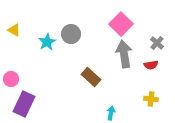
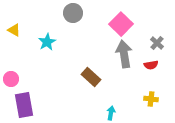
gray circle: moved 2 px right, 21 px up
purple rectangle: moved 1 px down; rotated 35 degrees counterclockwise
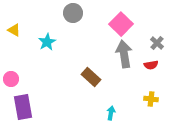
purple rectangle: moved 1 px left, 2 px down
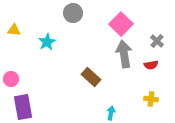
yellow triangle: rotated 24 degrees counterclockwise
gray cross: moved 2 px up
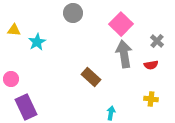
cyan star: moved 10 px left
purple rectangle: moved 3 px right; rotated 15 degrees counterclockwise
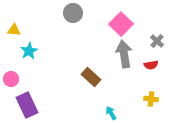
cyan star: moved 8 px left, 9 px down
purple rectangle: moved 1 px right, 2 px up
cyan arrow: rotated 40 degrees counterclockwise
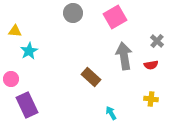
pink square: moved 6 px left, 7 px up; rotated 15 degrees clockwise
yellow triangle: moved 1 px right, 1 px down
gray arrow: moved 2 px down
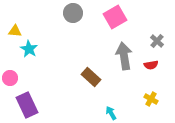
cyan star: moved 2 px up; rotated 12 degrees counterclockwise
pink circle: moved 1 px left, 1 px up
yellow cross: rotated 24 degrees clockwise
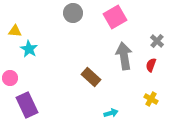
red semicircle: rotated 120 degrees clockwise
cyan arrow: rotated 104 degrees clockwise
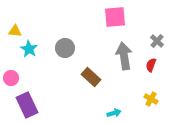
gray circle: moved 8 px left, 35 px down
pink square: rotated 25 degrees clockwise
pink circle: moved 1 px right
cyan arrow: moved 3 px right
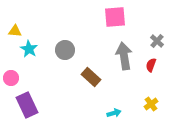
gray circle: moved 2 px down
yellow cross: moved 5 px down; rotated 24 degrees clockwise
